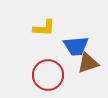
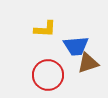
yellow L-shape: moved 1 px right, 1 px down
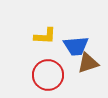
yellow L-shape: moved 7 px down
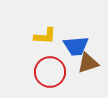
red circle: moved 2 px right, 3 px up
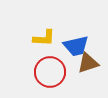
yellow L-shape: moved 1 px left, 2 px down
blue trapezoid: rotated 8 degrees counterclockwise
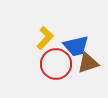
yellow L-shape: moved 1 px right; rotated 50 degrees counterclockwise
red circle: moved 6 px right, 8 px up
